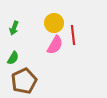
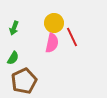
red line: moved 1 px left, 2 px down; rotated 18 degrees counterclockwise
pink semicircle: moved 3 px left, 2 px up; rotated 18 degrees counterclockwise
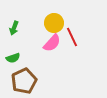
pink semicircle: rotated 30 degrees clockwise
green semicircle: rotated 40 degrees clockwise
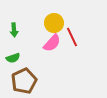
green arrow: moved 2 px down; rotated 24 degrees counterclockwise
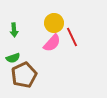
brown pentagon: moved 6 px up
